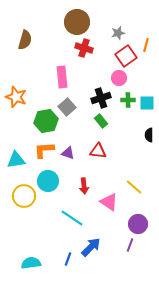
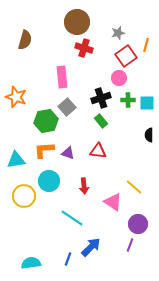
cyan circle: moved 1 px right
pink triangle: moved 4 px right
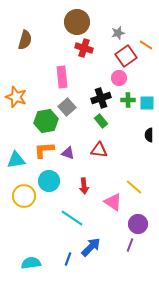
orange line: rotated 72 degrees counterclockwise
red triangle: moved 1 px right, 1 px up
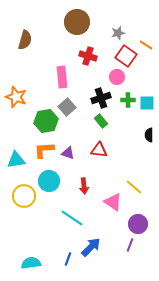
red cross: moved 4 px right, 8 px down
red square: rotated 20 degrees counterclockwise
pink circle: moved 2 px left, 1 px up
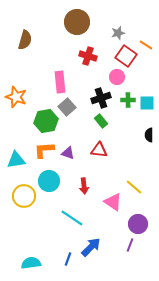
pink rectangle: moved 2 px left, 5 px down
